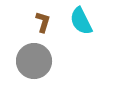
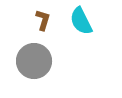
brown L-shape: moved 2 px up
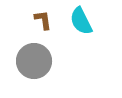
brown L-shape: rotated 25 degrees counterclockwise
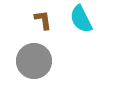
cyan semicircle: moved 2 px up
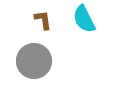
cyan semicircle: moved 3 px right
